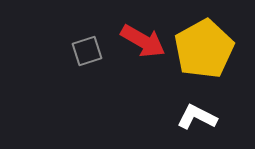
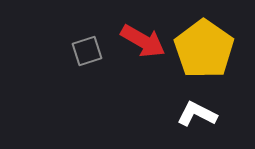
yellow pentagon: rotated 8 degrees counterclockwise
white L-shape: moved 3 px up
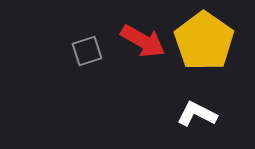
yellow pentagon: moved 8 px up
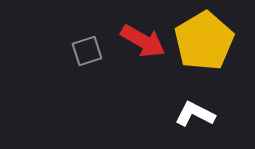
yellow pentagon: rotated 6 degrees clockwise
white L-shape: moved 2 px left
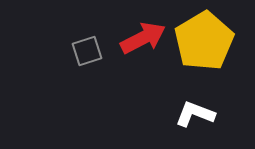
red arrow: moved 3 px up; rotated 57 degrees counterclockwise
white L-shape: rotated 6 degrees counterclockwise
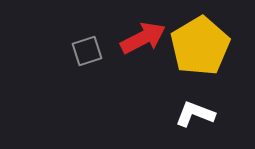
yellow pentagon: moved 4 px left, 5 px down
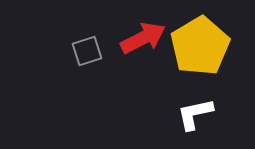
white L-shape: rotated 33 degrees counterclockwise
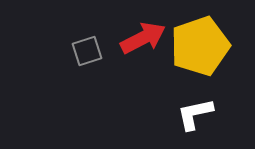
yellow pentagon: rotated 12 degrees clockwise
